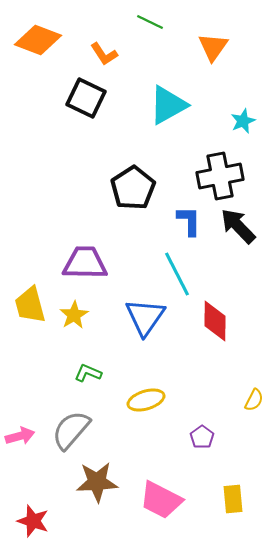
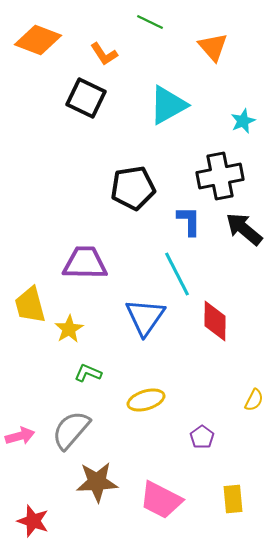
orange triangle: rotated 16 degrees counterclockwise
black pentagon: rotated 24 degrees clockwise
black arrow: moved 6 px right, 3 px down; rotated 6 degrees counterclockwise
yellow star: moved 5 px left, 14 px down
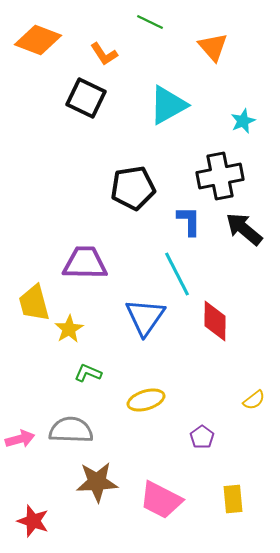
yellow trapezoid: moved 4 px right, 2 px up
yellow semicircle: rotated 25 degrees clockwise
gray semicircle: rotated 51 degrees clockwise
pink arrow: moved 3 px down
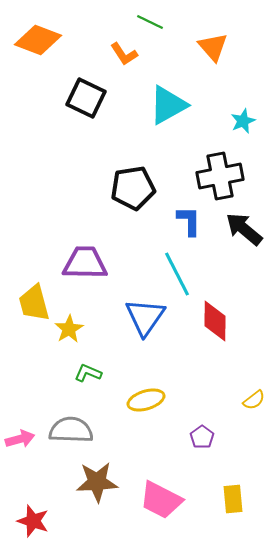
orange L-shape: moved 20 px right
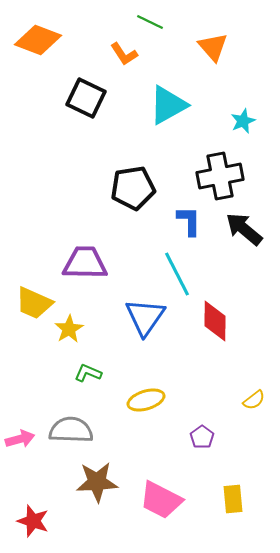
yellow trapezoid: rotated 51 degrees counterclockwise
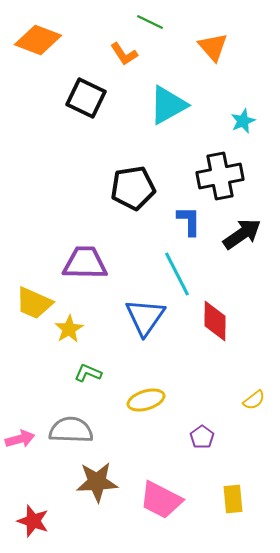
black arrow: moved 2 px left, 5 px down; rotated 105 degrees clockwise
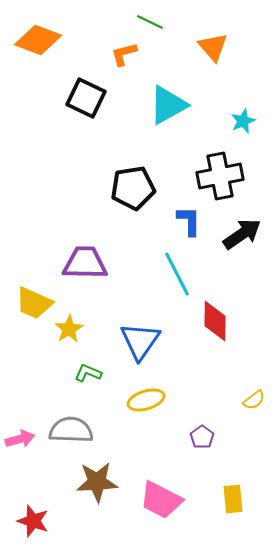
orange L-shape: rotated 108 degrees clockwise
blue triangle: moved 5 px left, 24 px down
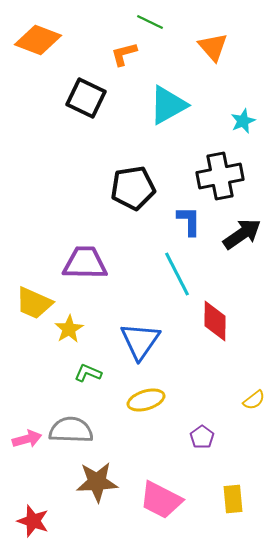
pink arrow: moved 7 px right
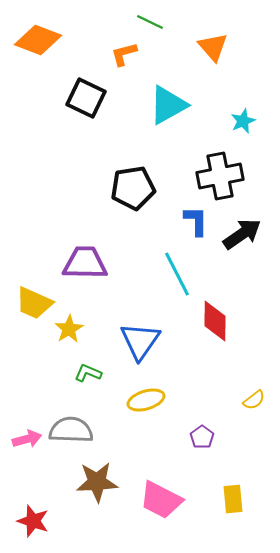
blue L-shape: moved 7 px right
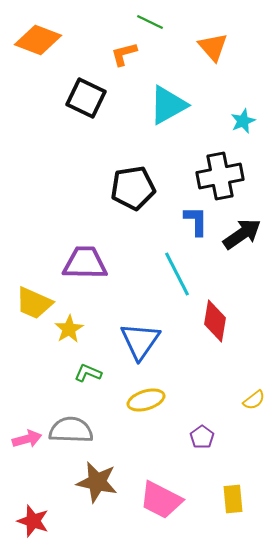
red diamond: rotated 9 degrees clockwise
brown star: rotated 15 degrees clockwise
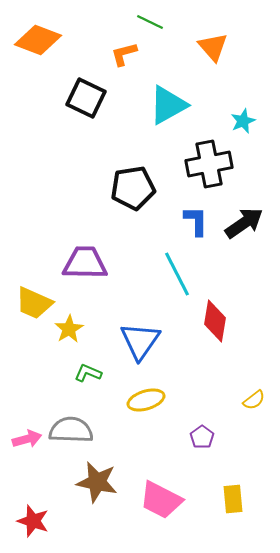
black cross: moved 11 px left, 12 px up
black arrow: moved 2 px right, 11 px up
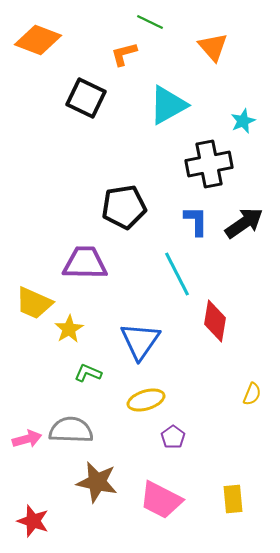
black pentagon: moved 9 px left, 19 px down
yellow semicircle: moved 2 px left, 6 px up; rotated 30 degrees counterclockwise
purple pentagon: moved 29 px left
